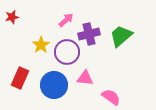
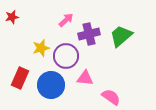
yellow star: moved 3 px down; rotated 18 degrees clockwise
purple circle: moved 1 px left, 4 px down
blue circle: moved 3 px left
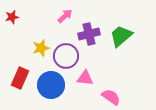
pink arrow: moved 1 px left, 4 px up
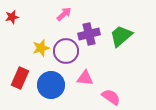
pink arrow: moved 1 px left, 2 px up
purple circle: moved 5 px up
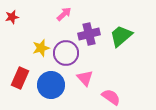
purple circle: moved 2 px down
pink triangle: rotated 42 degrees clockwise
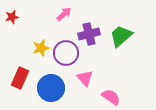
blue circle: moved 3 px down
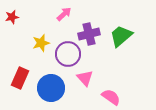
yellow star: moved 5 px up
purple circle: moved 2 px right, 1 px down
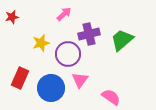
green trapezoid: moved 1 px right, 4 px down
pink triangle: moved 5 px left, 2 px down; rotated 18 degrees clockwise
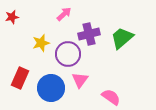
green trapezoid: moved 2 px up
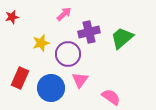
purple cross: moved 2 px up
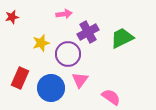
pink arrow: rotated 35 degrees clockwise
purple cross: moved 1 px left; rotated 15 degrees counterclockwise
green trapezoid: rotated 15 degrees clockwise
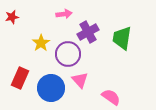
green trapezoid: rotated 55 degrees counterclockwise
yellow star: rotated 18 degrees counterclockwise
pink triangle: rotated 18 degrees counterclockwise
